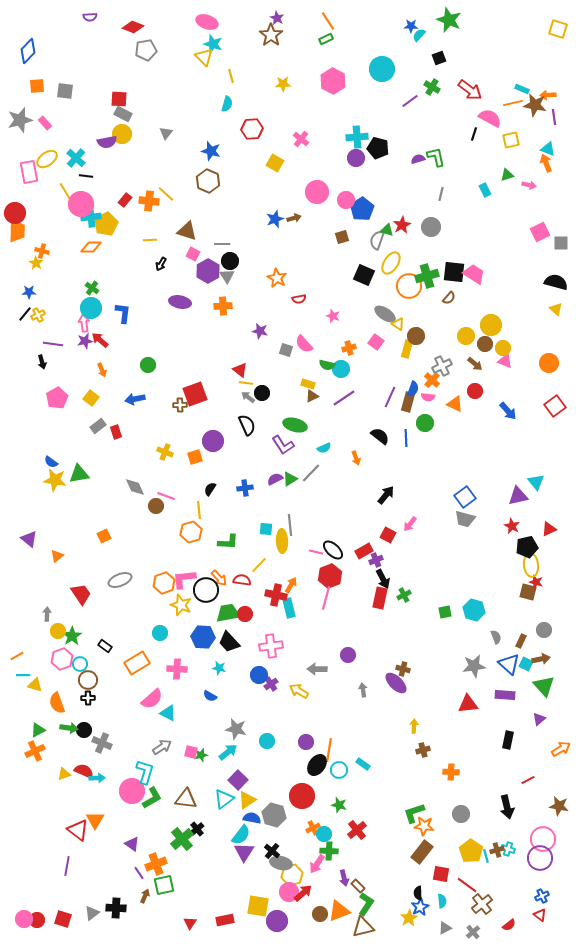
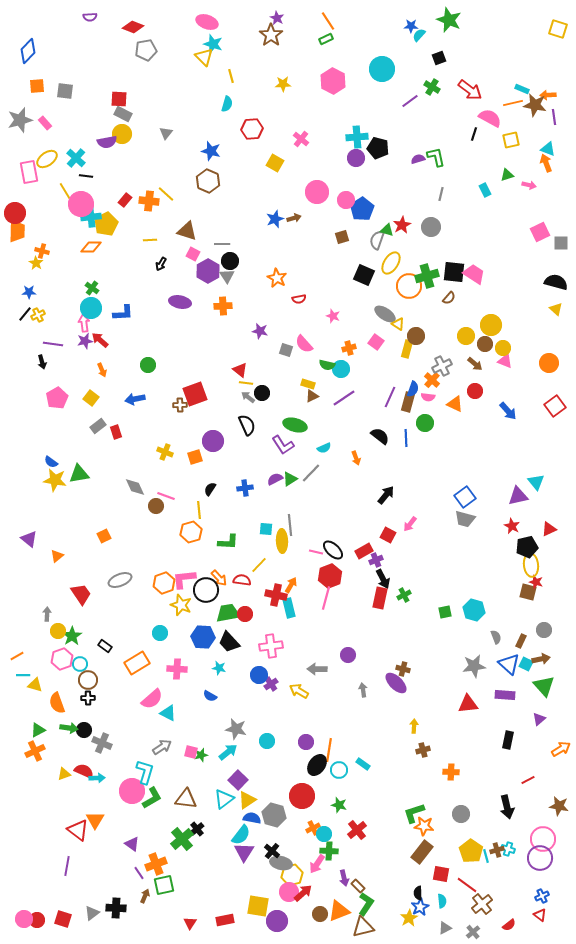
blue L-shape at (123, 313): rotated 80 degrees clockwise
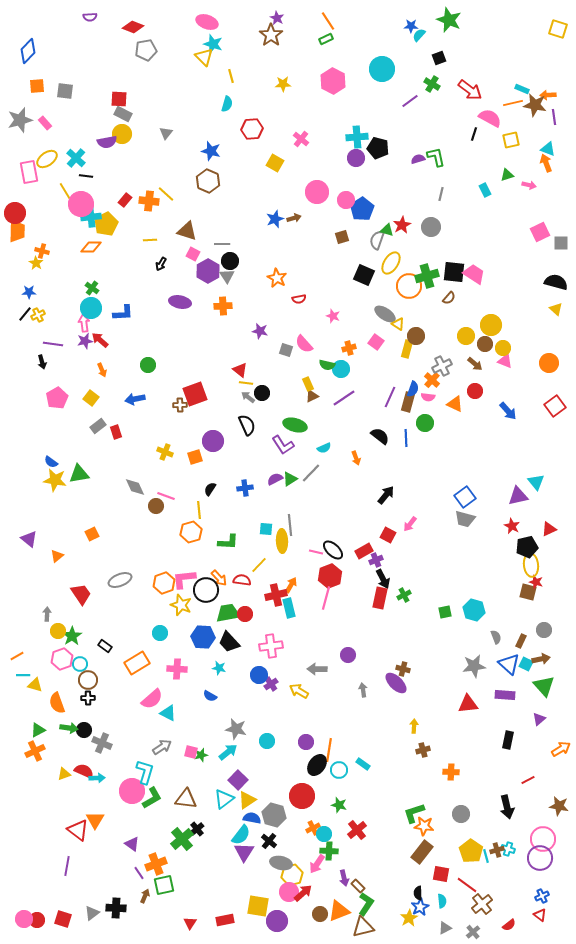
green cross at (432, 87): moved 3 px up
yellow rectangle at (308, 384): rotated 48 degrees clockwise
orange square at (104, 536): moved 12 px left, 2 px up
red cross at (276, 595): rotated 25 degrees counterclockwise
black cross at (272, 851): moved 3 px left, 10 px up
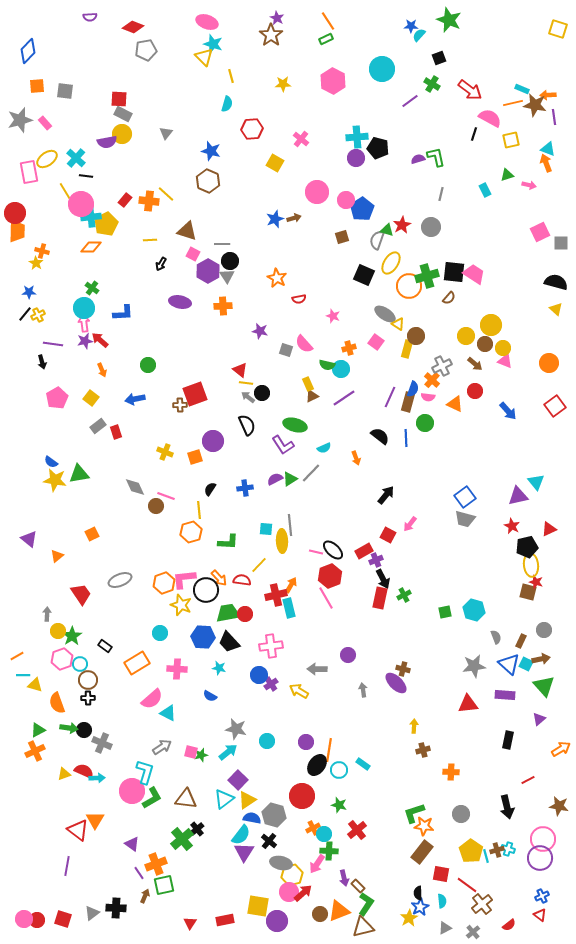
cyan circle at (91, 308): moved 7 px left
pink line at (326, 598): rotated 45 degrees counterclockwise
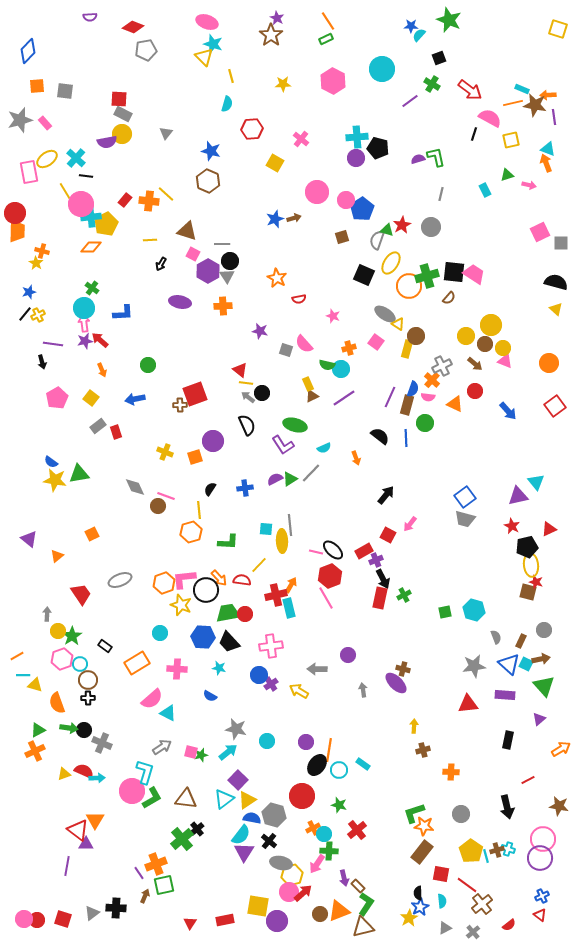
blue star at (29, 292): rotated 16 degrees counterclockwise
brown rectangle at (408, 402): moved 1 px left, 3 px down
brown circle at (156, 506): moved 2 px right
purple triangle at (132, 844): moved 46 px left; rotated 35 degrees counterclockwise
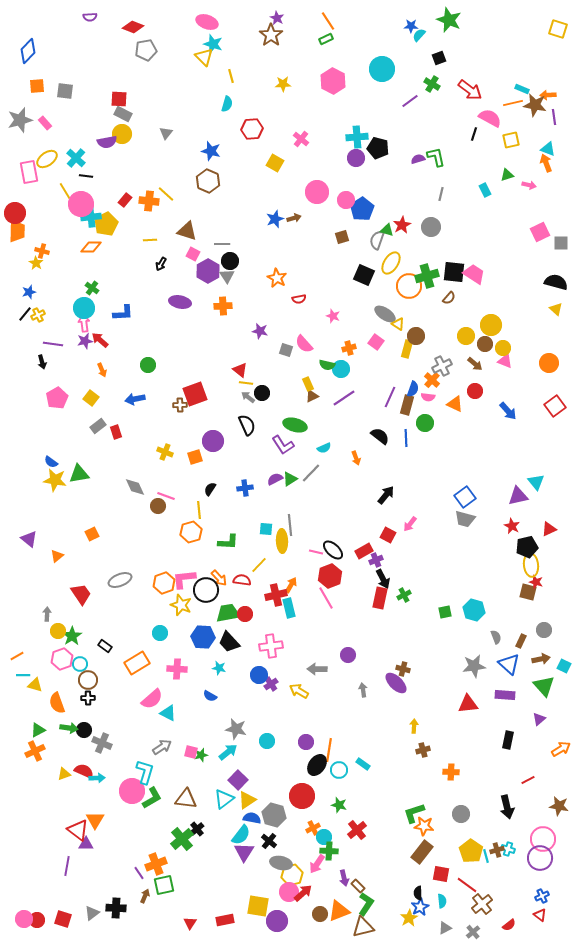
cyan square at (526, 664): moved 38 px right, 2 px down
cyan circle at (324, 834): moved 3 px down
